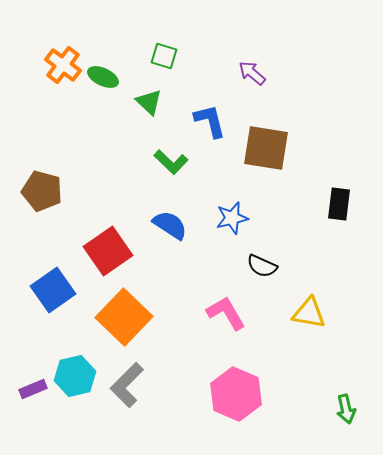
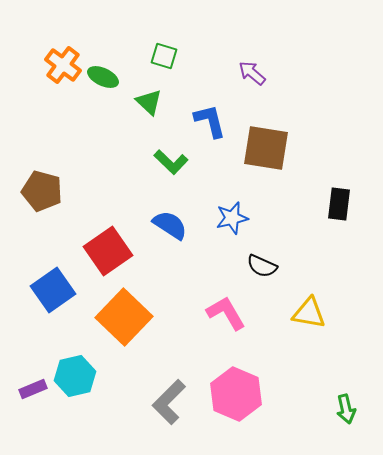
gray L-shape: moved 42 px right, 17 px down
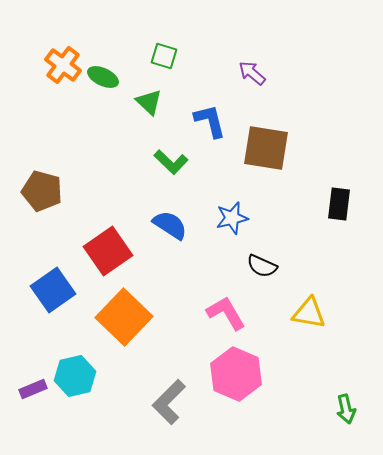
pink hexagon: moved 20 px up
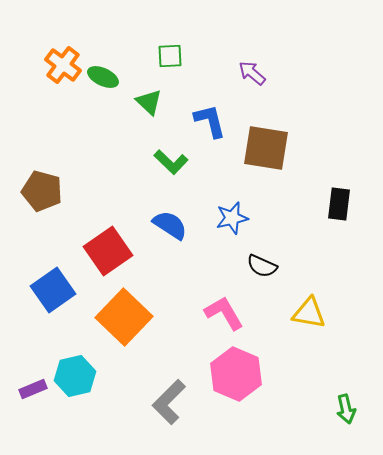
green square: moved 6 px right; rotated 20 degrees counterclockwise
pink L-shape: moved 2 px left
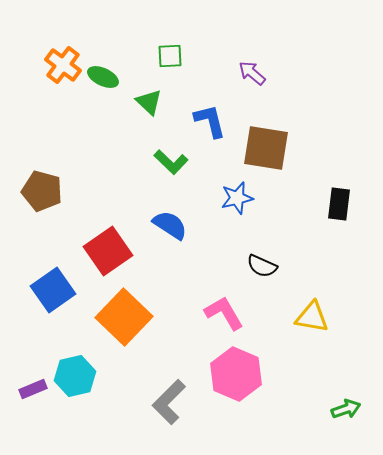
blue star: moved 5 px right, 20 px up
yellow triangle: moved 3 px right, 4 px down
green arrow: rotated 96 degrees counterclockwise
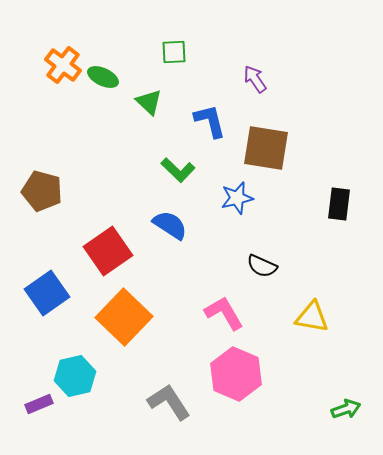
green square: moved 4 px right, 4 px up
purple arrow: moved 3 px right, 6 px down; rotated 16 degrees clockwise
green L-shape: moved 7 px right, 8 px down
blue square: moved 6 px left, 3 px down
purple rectangle: moved 6 px right, 15 px down
gray L-shape: rotated 102 degrees clockwise
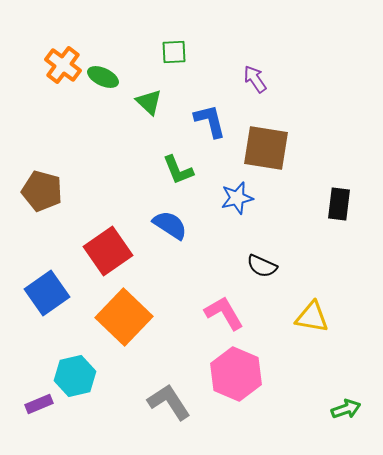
green L-shape: rotated 24 degrees clockwise
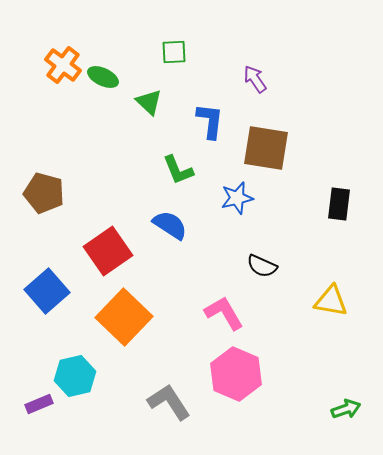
blue L-shape: rotated 21 degrees clockwise
brown pentagon: moved 2 px right, 2 px down
blue square: moved 2 px up; rotated 6 degrees counterclockwise
yellow triangle: moved 19 px right, 16 px up
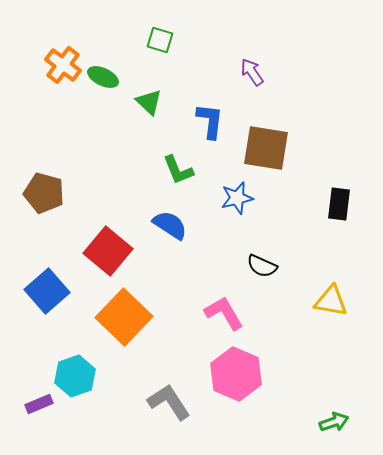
green square: moved 14 px left, 12 px up; rotated 20 degrees clockwise
purple arrow: moved 3 px left, 7 px up
red square: rotated 15 degrees counterclockwise
cyan hexagon: rotated 6 degrees counterclockwise
green arrow: moved 12 px left, 13 px down
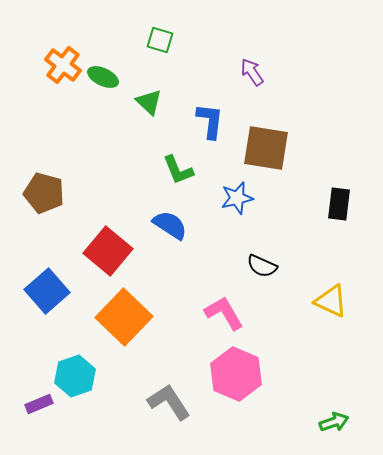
yellow triangle: rotated 15 degrees clockwise
